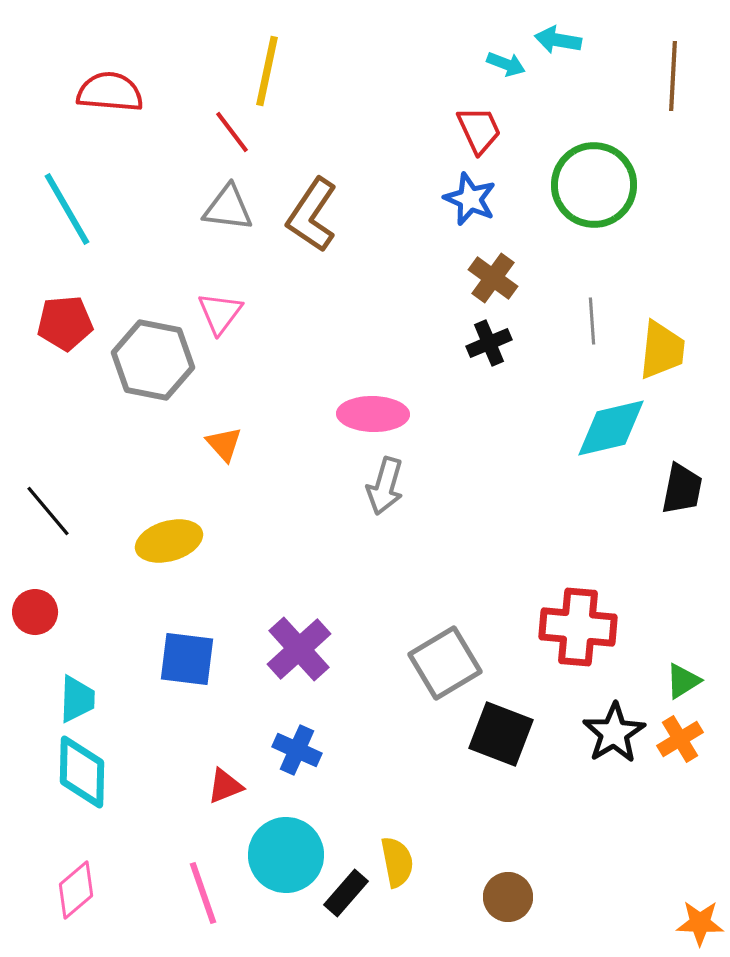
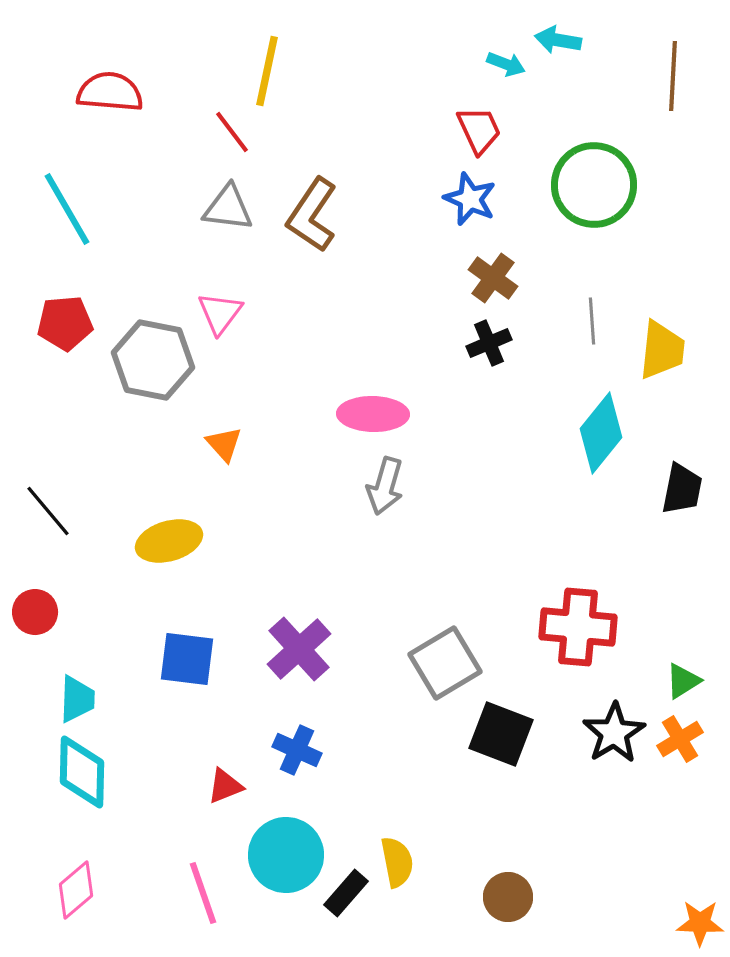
cyan diamond at (611, 428): moved 10 px left, 5 px down; rotated 38 degrees counterclockwise
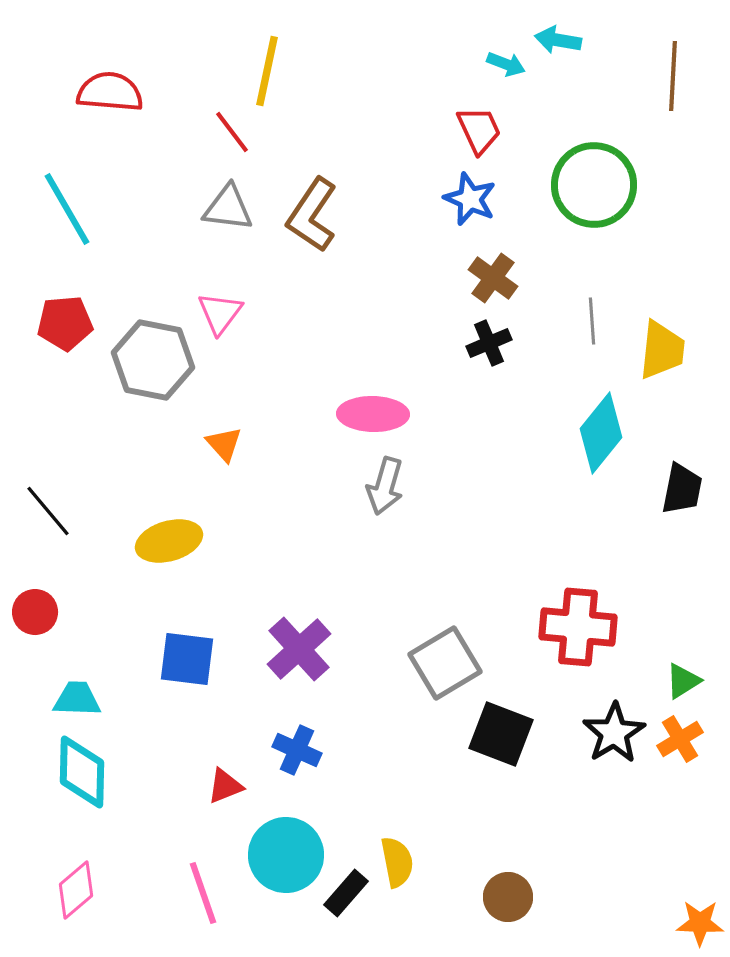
cyan trapezoid at (77, 699): rotated 90 degrees counterclockwise
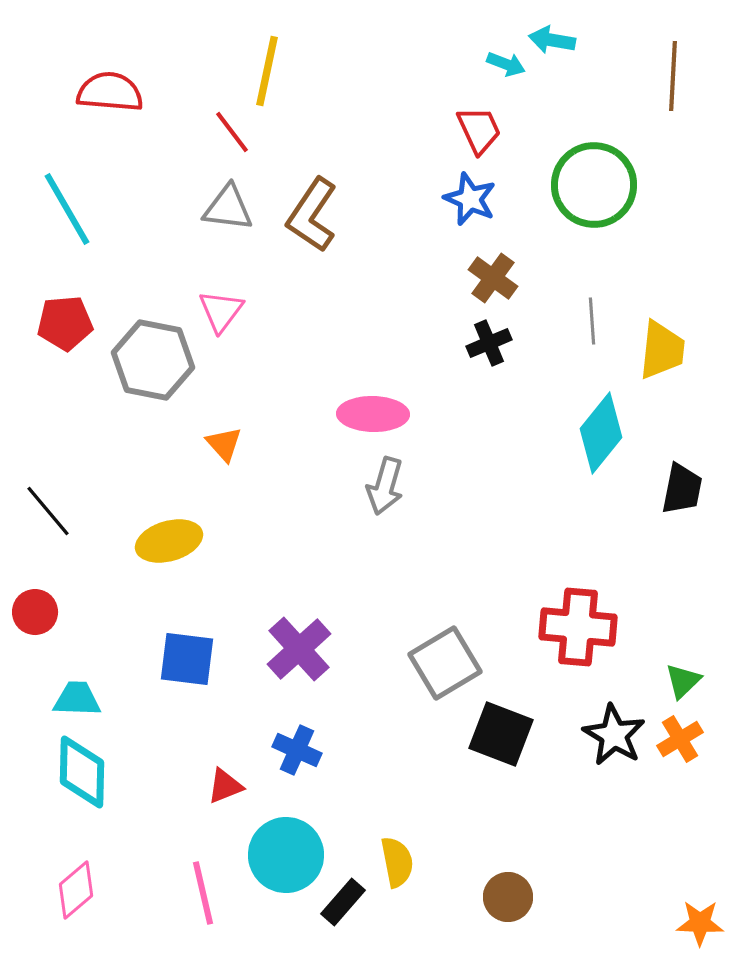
cyan arrow at (558, 40): moved 6 px left
pink triangle at (220, 313): moved 1 px right, 2 px up
green triangle at (683, 681): rotated 12 degrees counterclockwise
black star at (614, 733): moved 2 px down; rotated 10 degrees counterclockwise
pink line at (203, 893): rotated 6 degrees clockwise
black rectangle at (346, 893): moved 3 px left, 9 px down
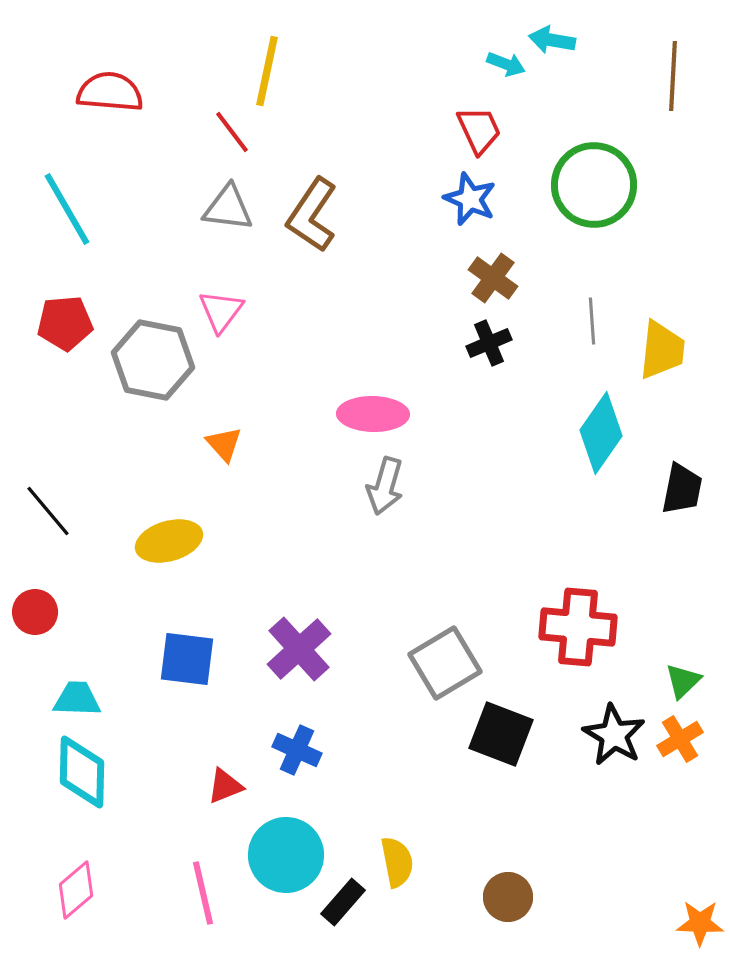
cyan diamond at (601, 433): rotated 4 degrees counterclockwise
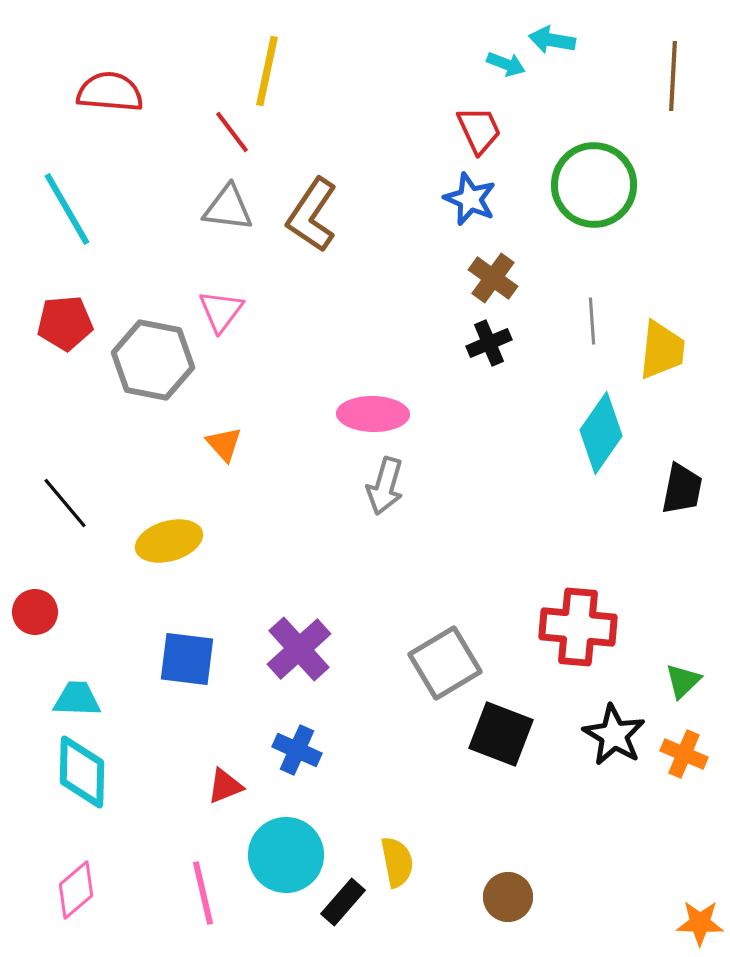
black line at (48, 511): moved 17 px right, 8 px up
orange cross at (680, 739): moved 4 px right, 15 px down; rotated 36 degrees counterclockwise
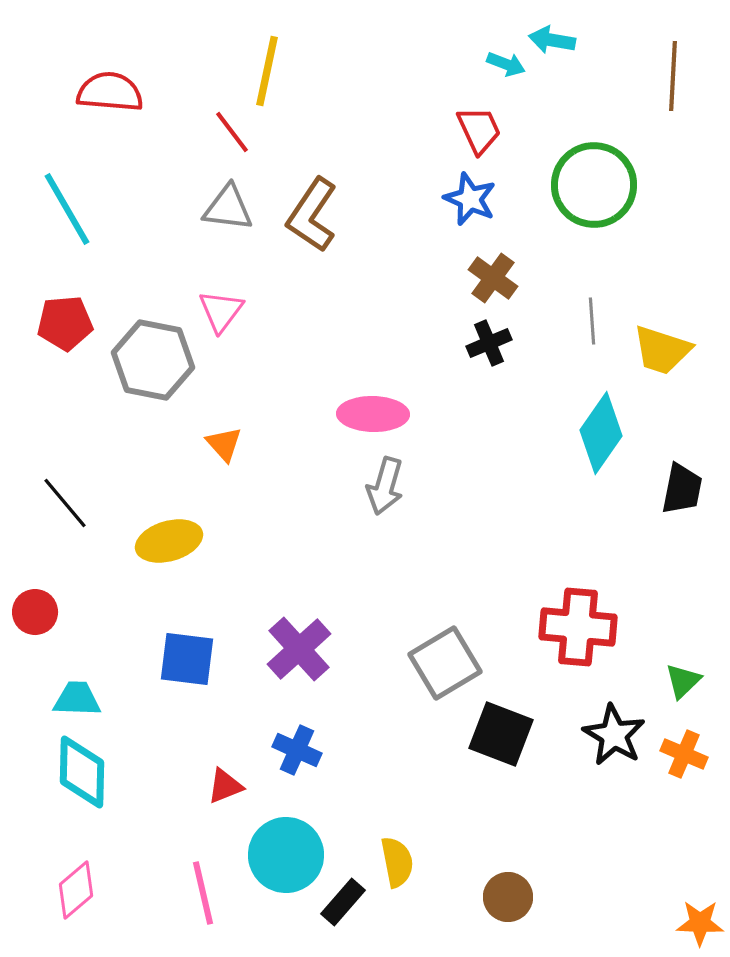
yellow trapezoid at (662, 350): rotated 102 degrees clockwise
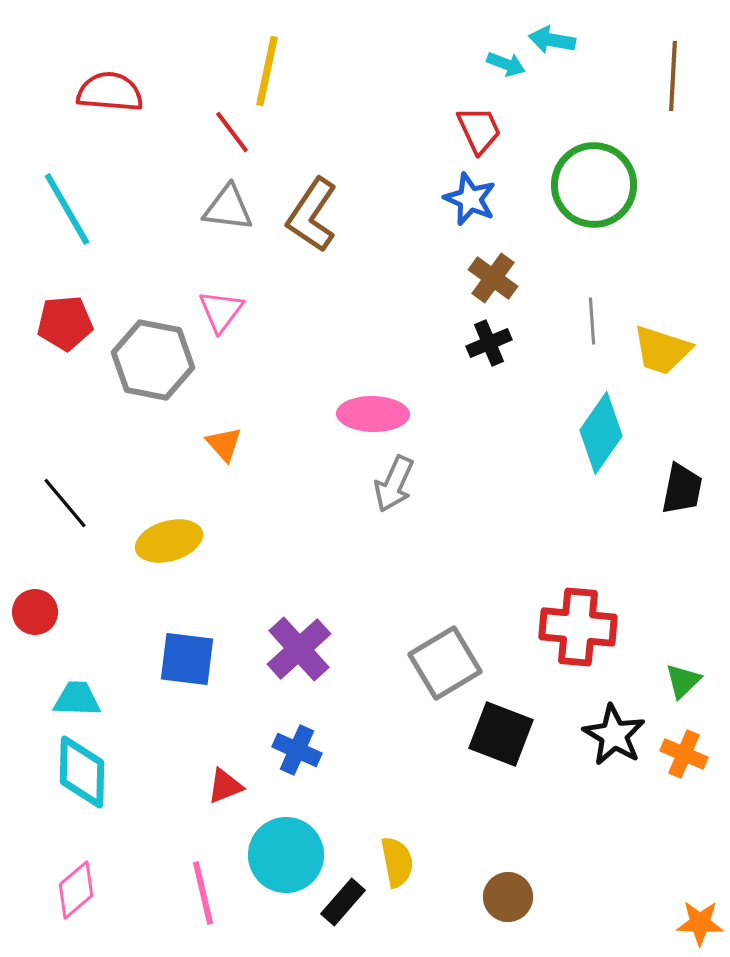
gray arrow at (385, 486): moved 9 px right, 2 px up; rotated 8 degrees clockwise
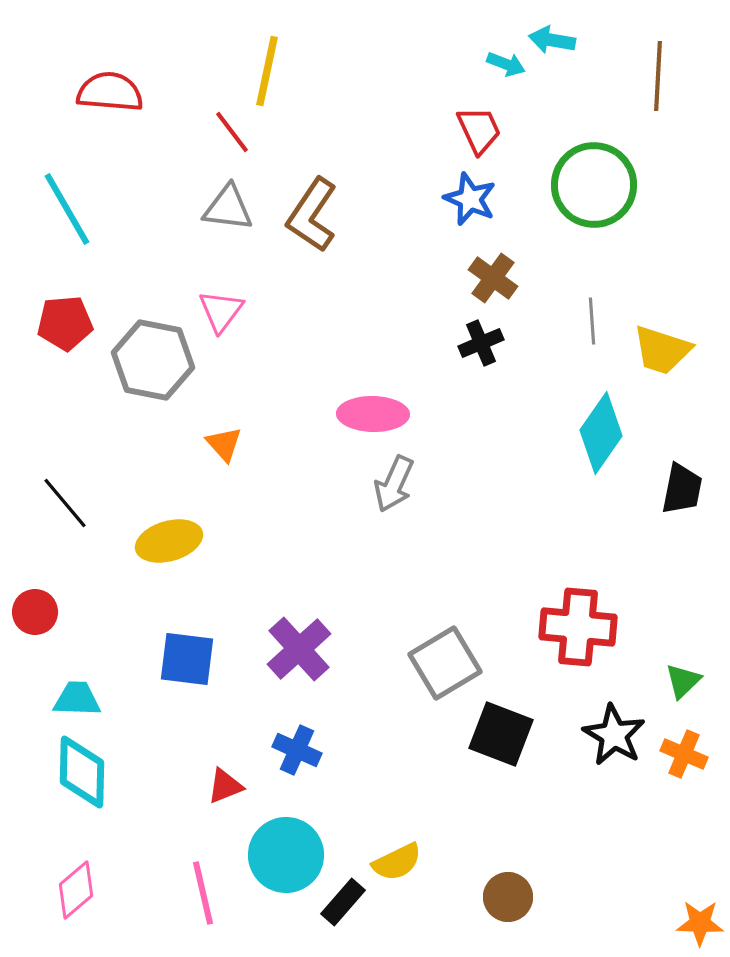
brown line at (673, 76): moved 15 px left
black cross at (489, 343): moved 8 px left
yellow semicircle at (397, 862): rotated 75 degrees clockwise
